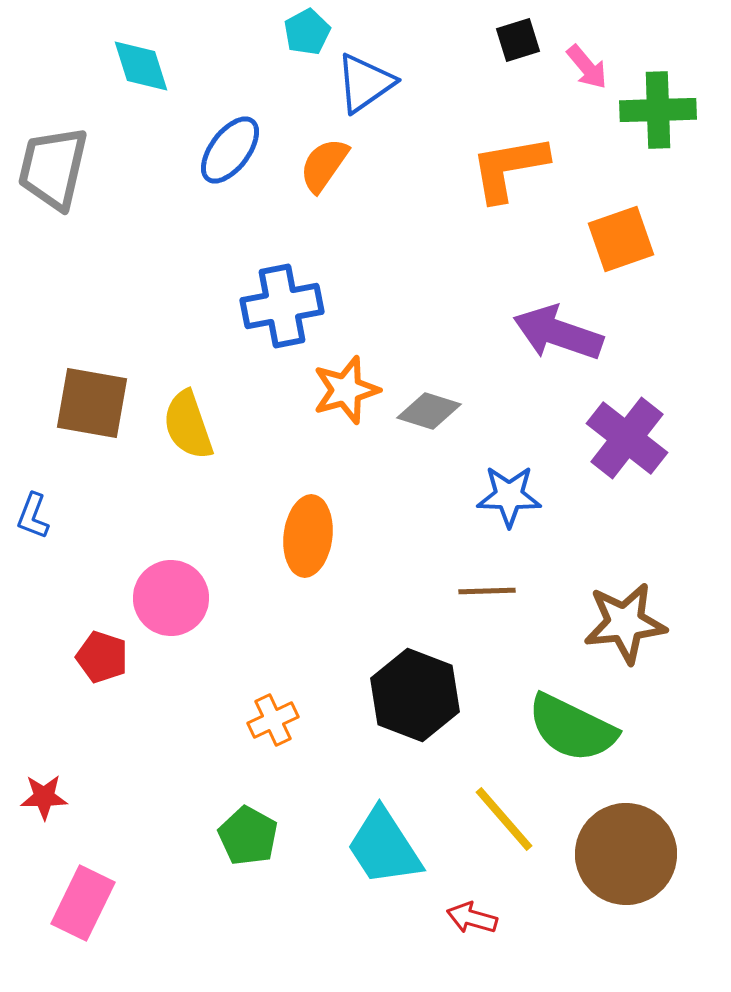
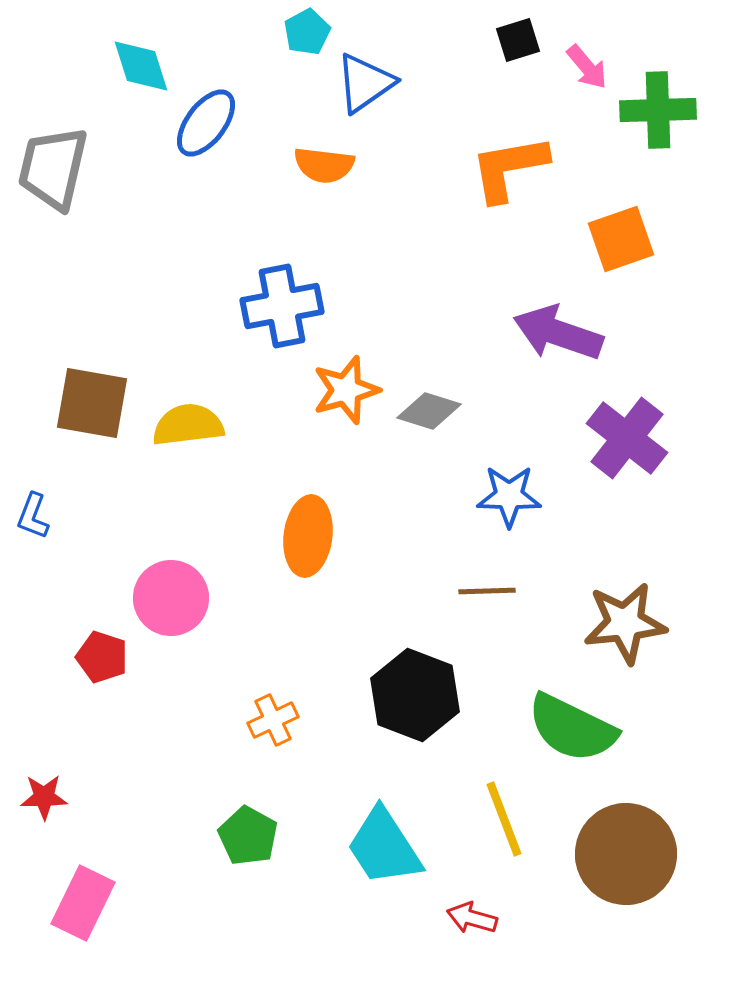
blue ellipse: moved 24 px left, 27 px up
orange semicircle: rotated 118 degrees counterclockwise
yellow semicircle: rotated 102 degrees clockwise
yellow line: rotated 20 degrees clockwise
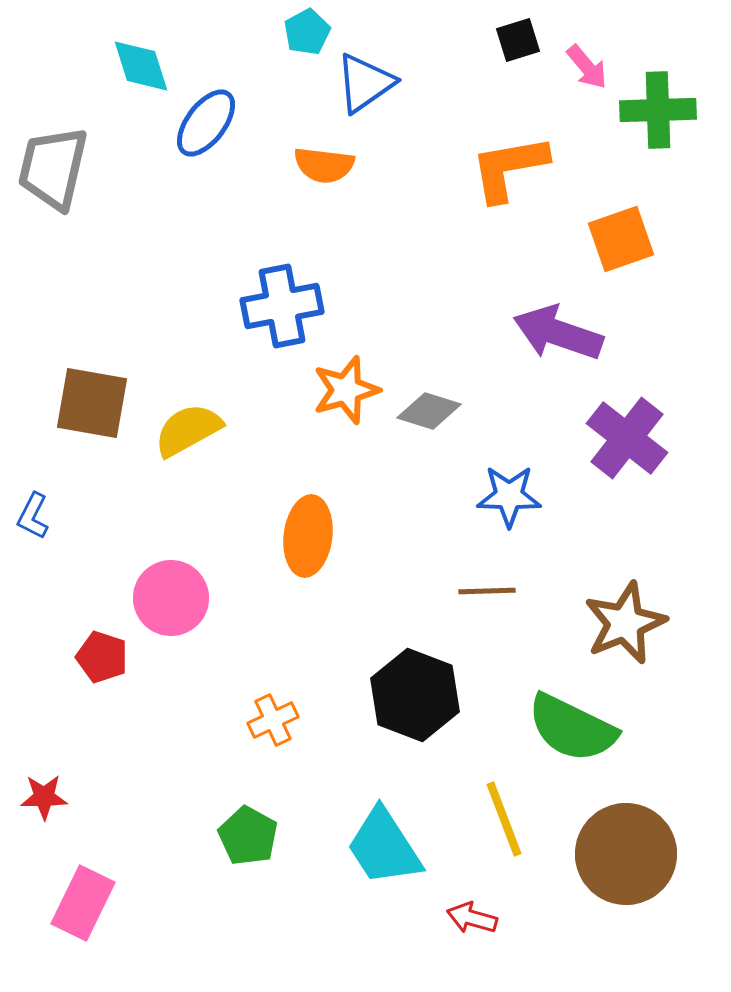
yellow semicircle: moved 5 px down; rotated 22 degrees counterclockwise
blue L-shape: rotated 6 degrees clockwise
brown star: rotated 16 degrees counterclockwise
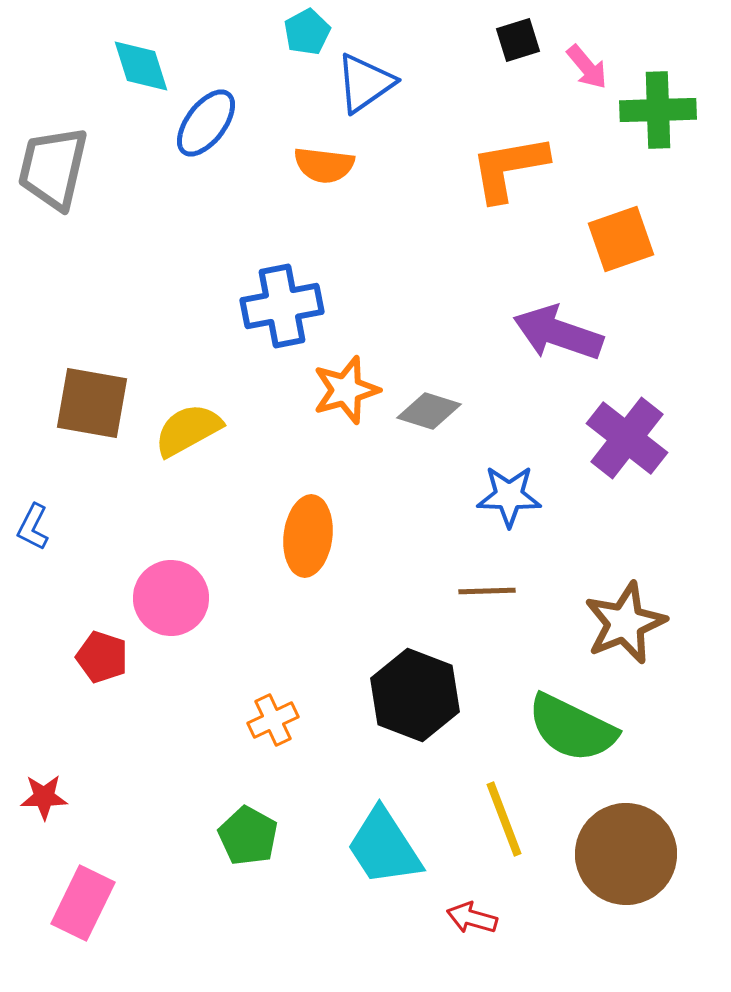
blue L-shape: moved 11 px down
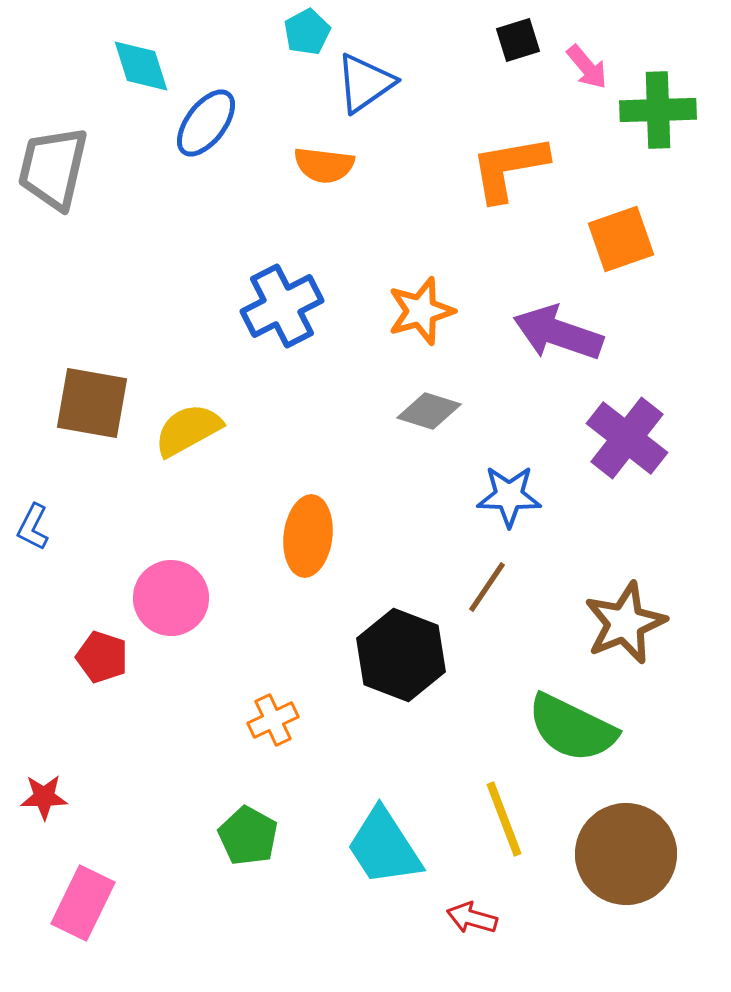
blue cross: rotated 16 degrees counterclockwise
orange star: moved 75 px right, 79 px up
brown line: moved 4 px up; rotated 54 degrees counterclockwise
black hexagon: moved 14 px left, 40 px up
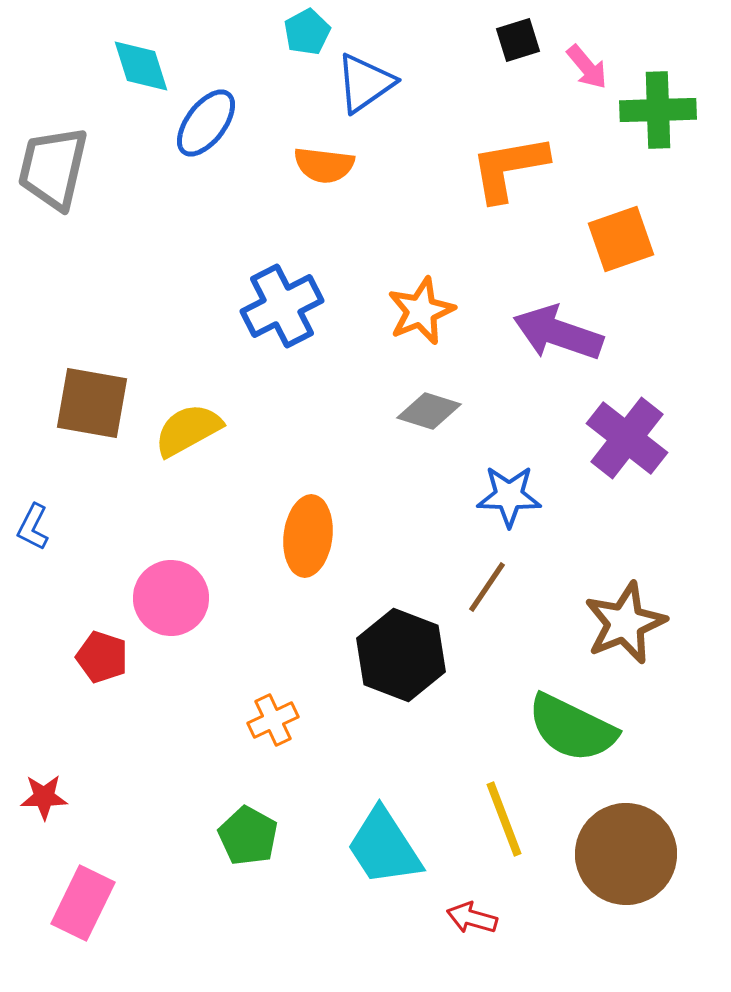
orange star: rotated 6 degrees counterclockwise
